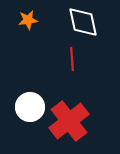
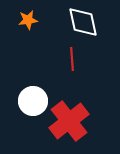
white circle: moved 3 px right, 6 px up
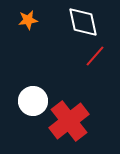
red line: moved 23 px right, 3 px up; rotated 45 degrees clockwise
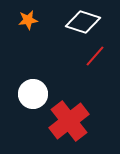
white diamond: rotated 60 degrees counterclockwise
white circle: moved 7 px up
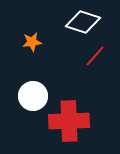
orange star: moved 4 px right, 22 px down
white circle: moved 2 px down
red cross: rotated 36 degrees clockwise
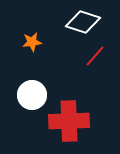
white circle: moved 1 px left, 1 px up
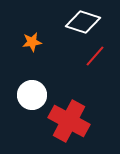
red cross: rotated 30 degrees clockwise
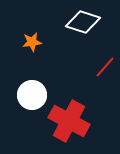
red line: moved 10 px right, 11 px down
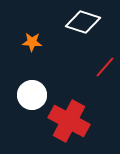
orange star: rotated 12 degrees clockwise
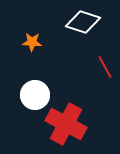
red line: rotated 70 degrees counterclockwise
white circle: moved 3 px right
red cross: moved 3 px left, 3 px down
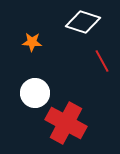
red line: moved 3 px left, 6 px up
white circle: moved 2 px up
red cross: moved 1 px up
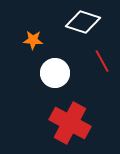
orange star: moved 1 px right, 2 px up
white circle: moved 20 px right, 20 px up
red cross: moved 4 px right
